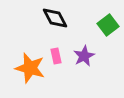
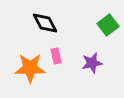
black diamond: moved 10 px left, 5 px down
purple star: moved 8 px right, 7 px down; rotated 15 degrees clockwise
orange star: rotated 16 degrees counterclockwise
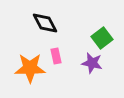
green square: moved 6 px left, 13 px down
purple star: rotated 25 degrees clockwise
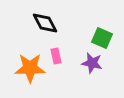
green square: rotated 30 degrees counterclockwise
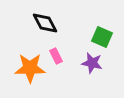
green square: moved 1 px up
pink rectangle: rotated 14 degrees counterclockwise
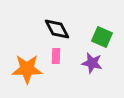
black diamond: moved 12 px right, 6 px down
pink rectangle: rotated 28 degrees clockwise
orange star: moved 3 px left, 1 px down
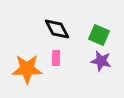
green square: moved 3 px left, 2 px up
pink rectangle: moved 2 px down
purple star: moved 9 px right, 2 px up
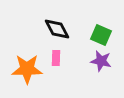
green square: moved 2 px right
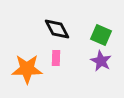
purple star: rotated 15 degrees clockwise
